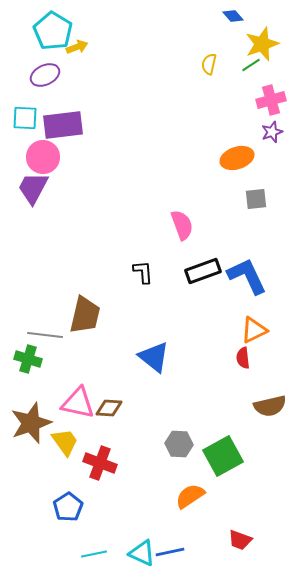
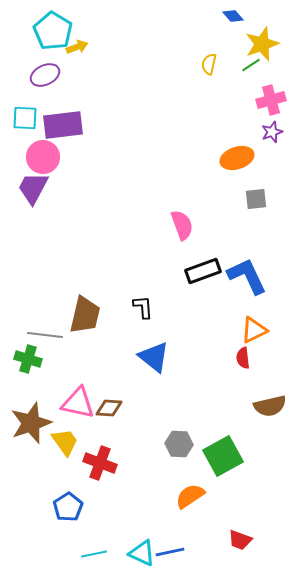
black L-shape: moved 35 px down
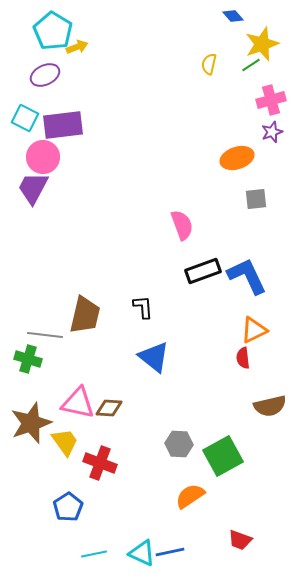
cyan square: rotated 24 degrees clockwise
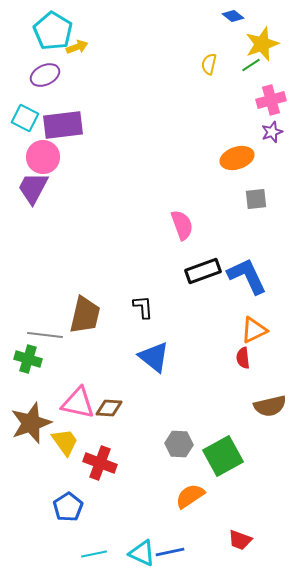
blue diamond: rotated 10 degrees counterclockwise
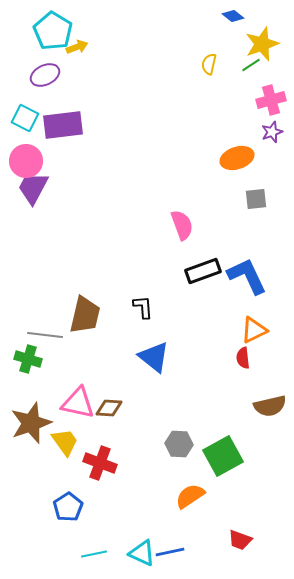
pink circle: moved 17 px left, 4 px down
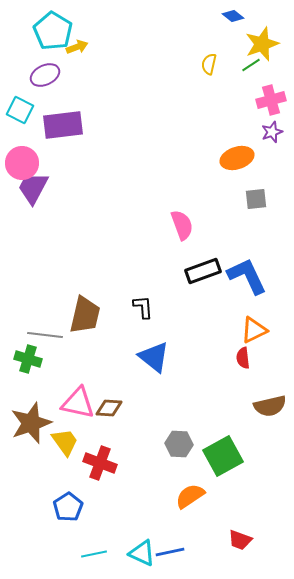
cyan square: moved 5 px left, 8 px up
pink circle: moved 4 px left, 2 px down
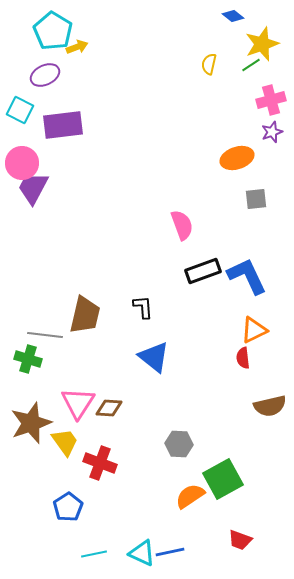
pink triangle: rotated 51 degrees clockwise
green square: moved 23 px down
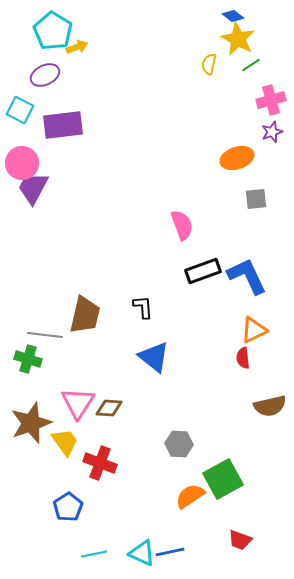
yellow star: moved 24 px left, 5 px up; rotated 24 degrees counterclockwise
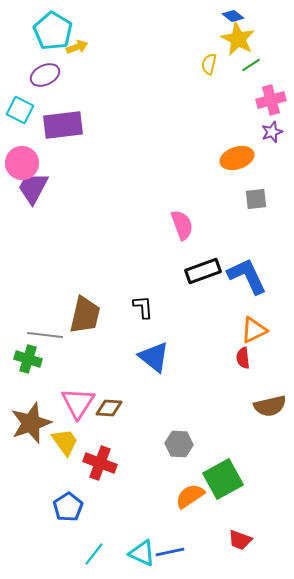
cyan line: rotated 40 degrees counterclockwise
